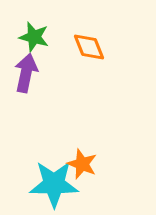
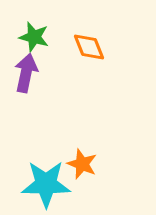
cyan star: moved 8 px left
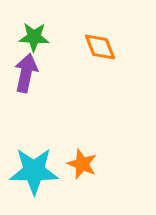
green star: rotated 12 degrees counterclockwise
orange diamond: moved 11 px right
cyan star: moved 12 px left, 13 px up
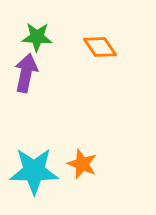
green star: moved 3 px right
orange diamond: rotated 12 degrees counterclockwise
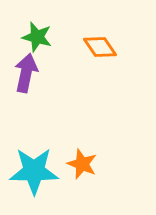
green star: rotated 12 degrees clockwise
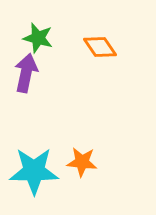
green star: moved 1 px right, 1 px down
orange star: moved 2 px up; rotated 16 degrees counterclockwise
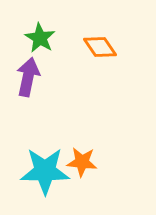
green star: moved 2 px right; rotated 16 degrees clockwise
purple arrow: moved 2 px right, 4 px down
cyan star: moved 11 px right
